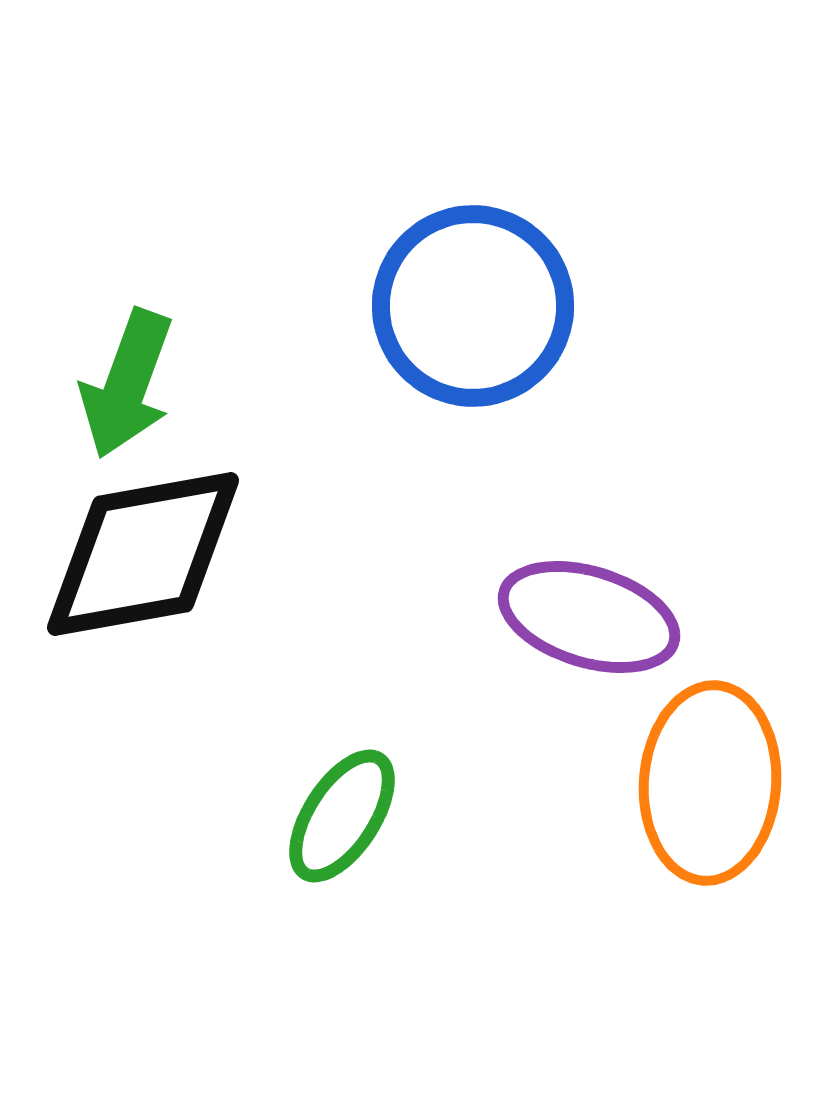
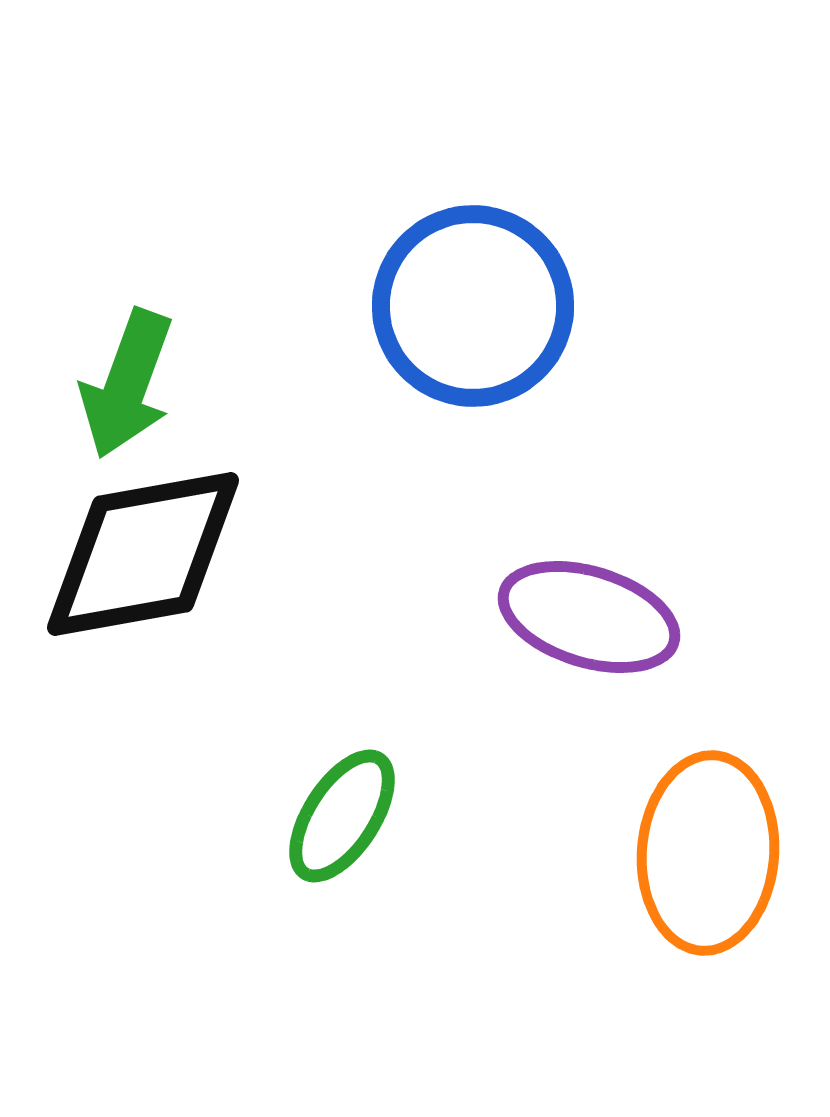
orange ellipse: moved 2 px left, 70 px down
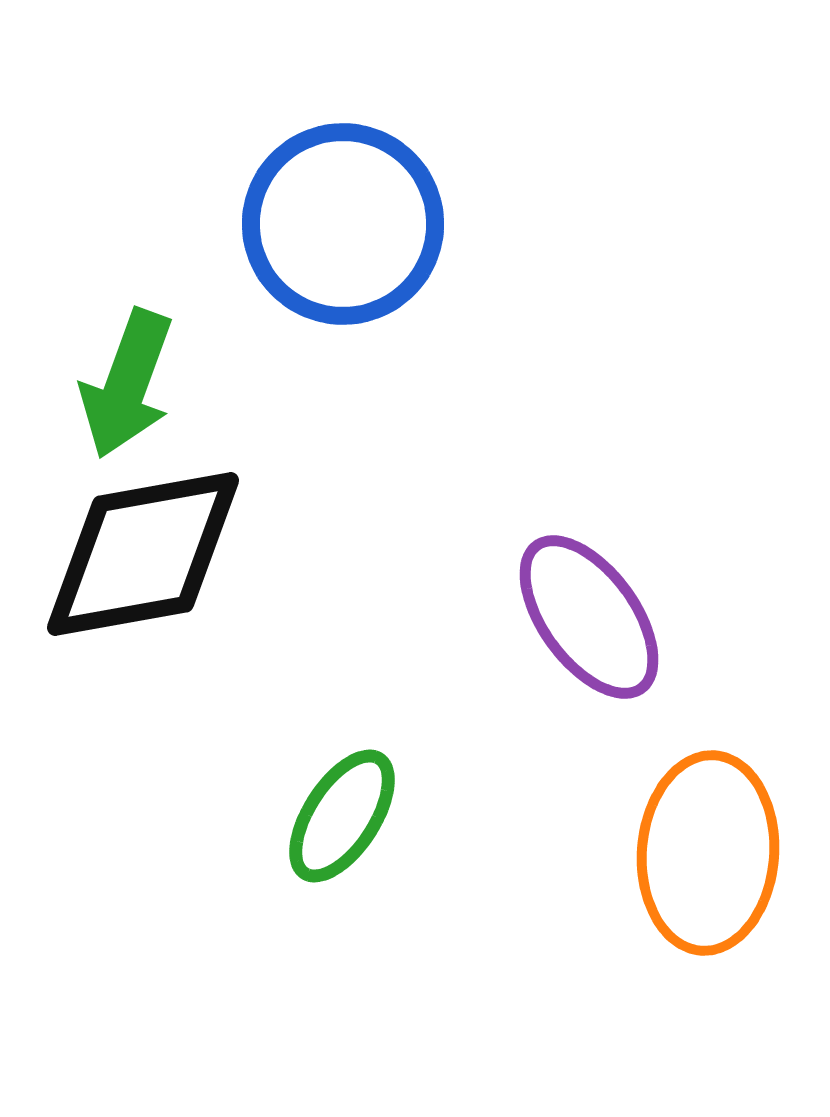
blue circle: moved 130 px left, 82 px up
purple ellipse: rotated 37 degrees clockwise
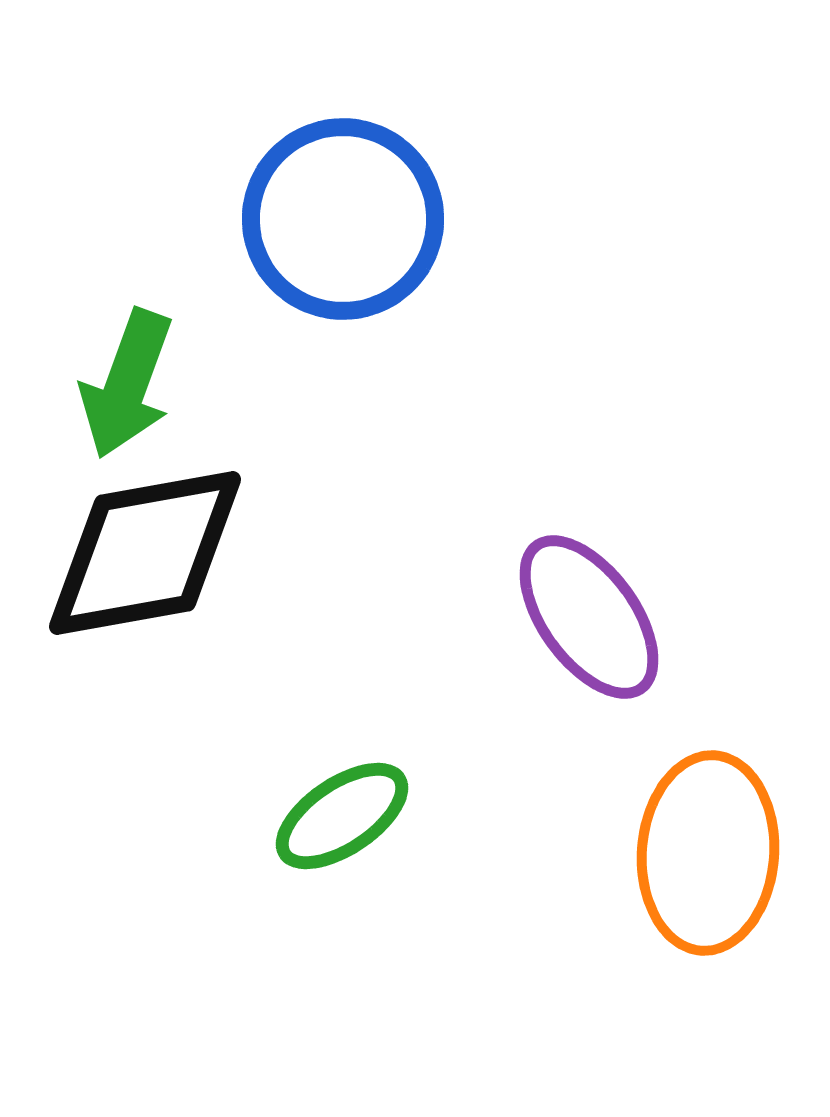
blue circle: moved 5 px up
black diamond: moved 2 px right, 1 px up
green ellipse: rotated 23 degrees clockwise
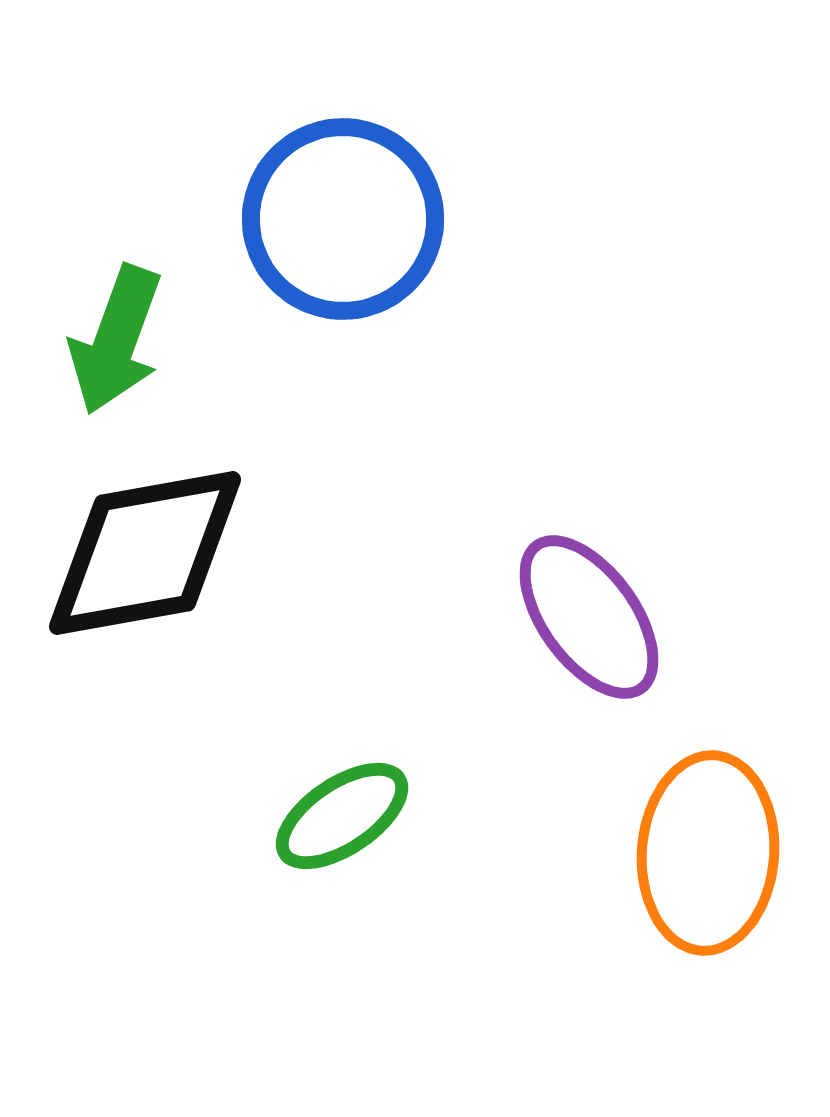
green arrow: moved 11 px left, 44 px up
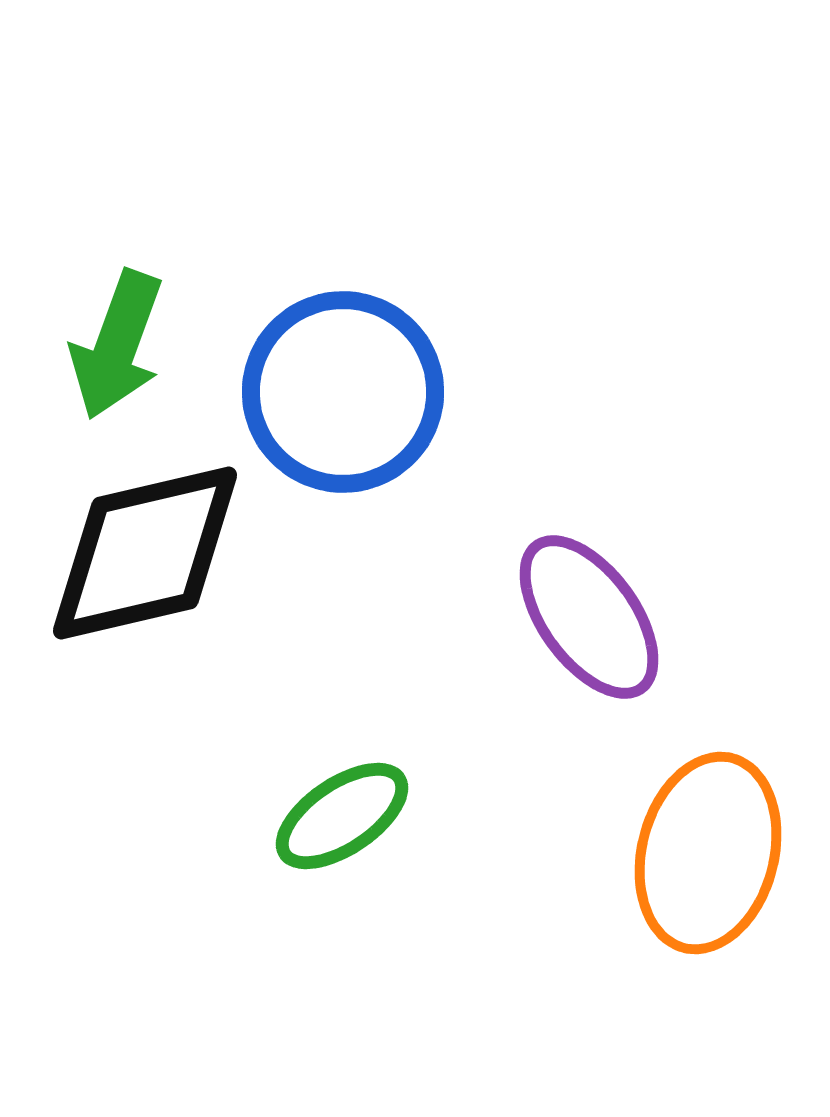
blue circle: moved 173 px down
green arrow: moved 1 px right, 5 px down
black diamond: rotated 3 degrees counterclockwise
orange ellipse: rotated 10 degrees clockwise
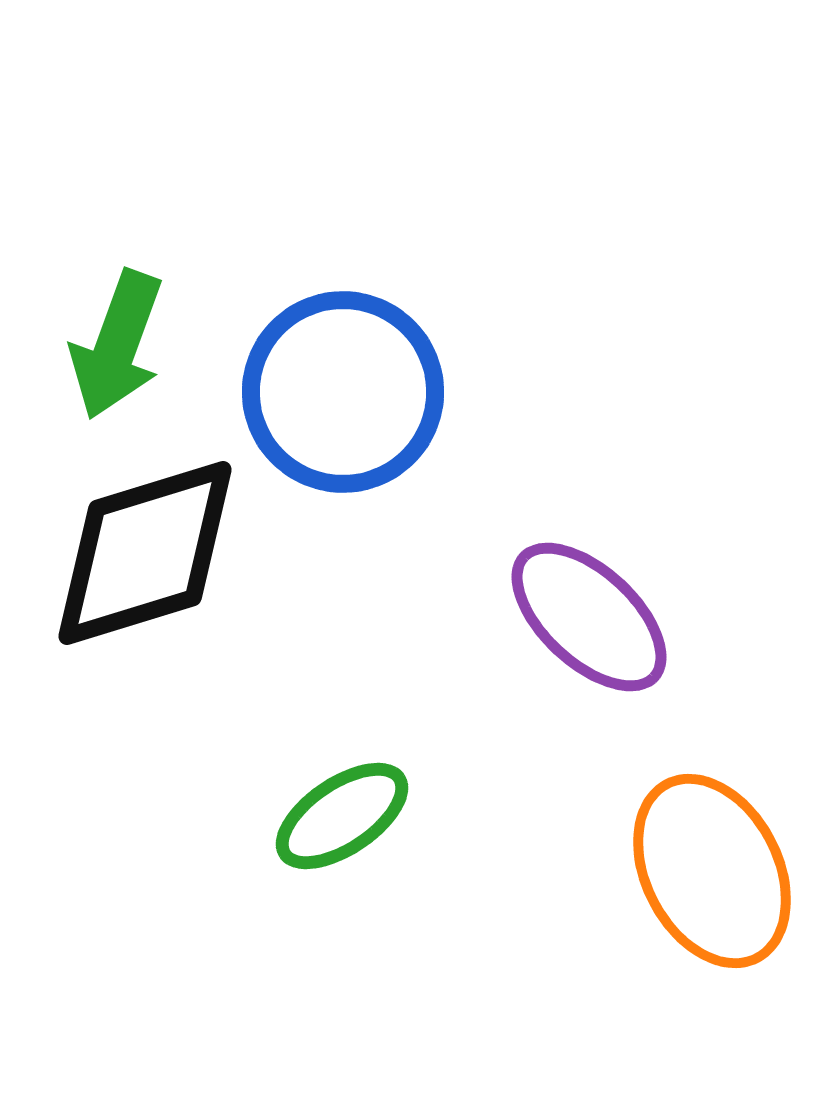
black diamond: rotated 4 degrees counterclockwise
purple ellipse: rotated 11 degrees counterclockwise
orange ellipse: moved 4 px right, 18 px down; rotated 41 degrees counterclockwise
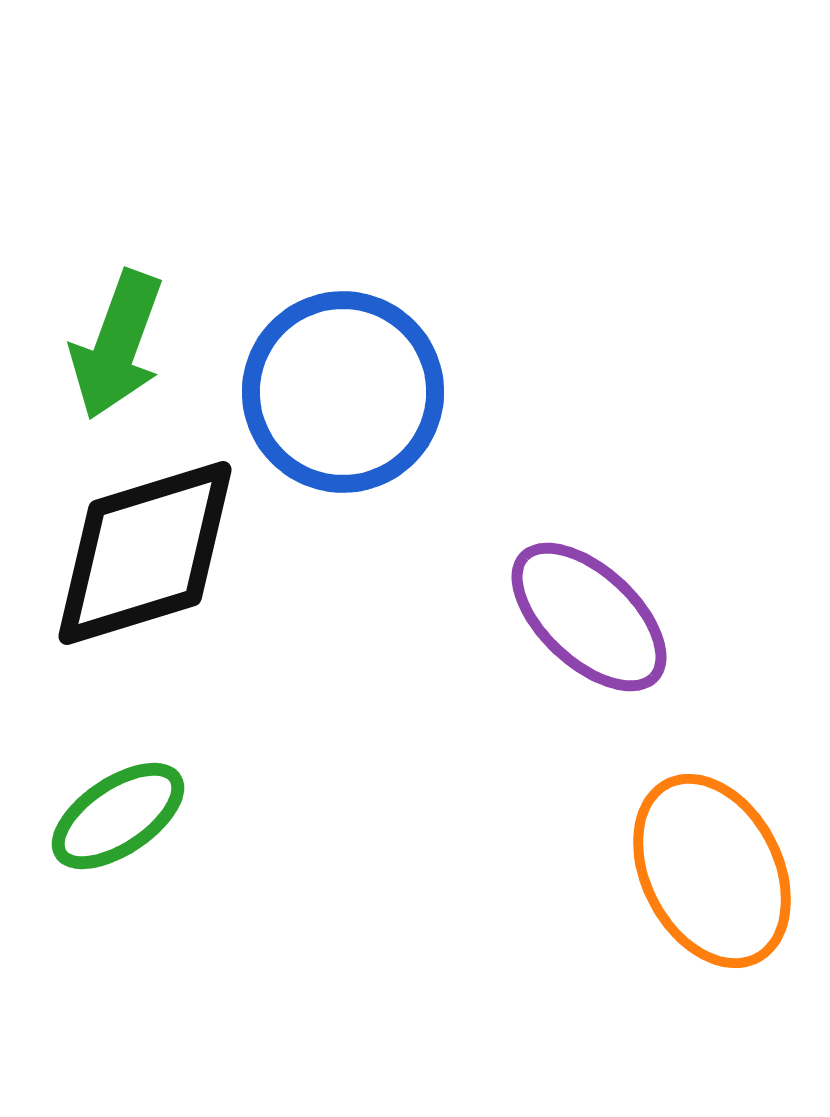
green ellipse: moved 224 px left
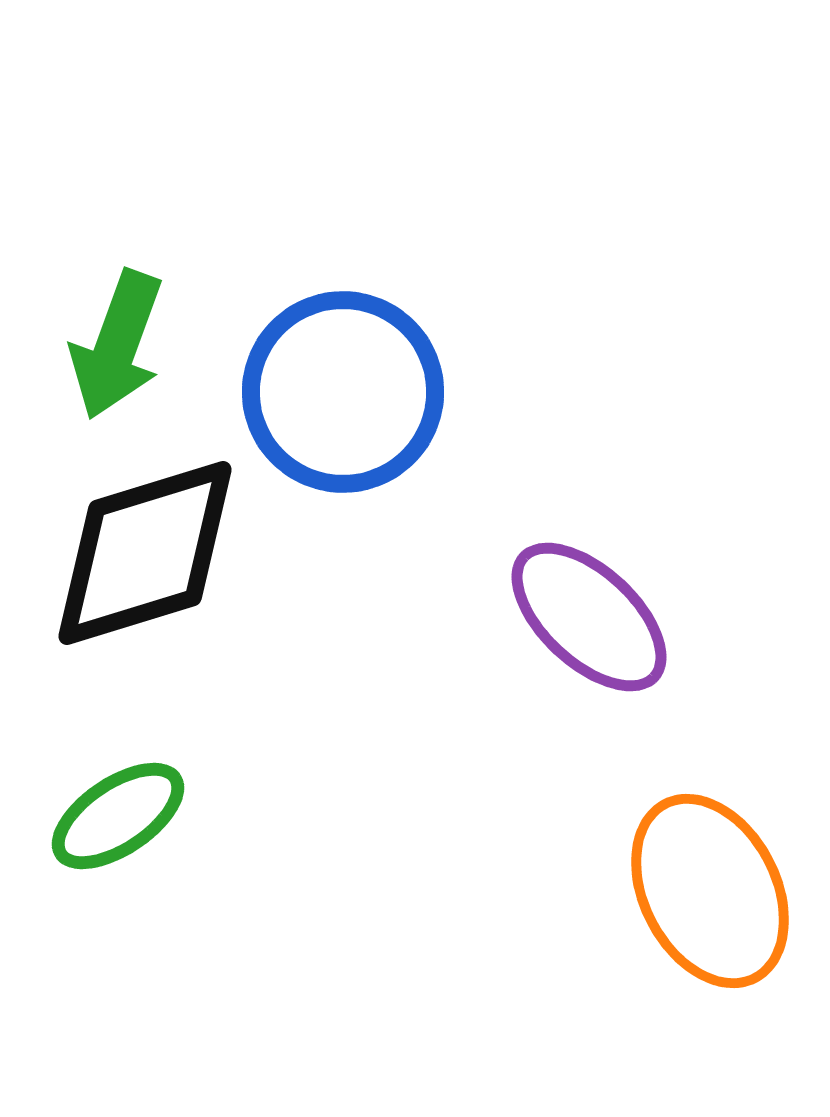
orange ellipse: moved 2 px left, 20 px down
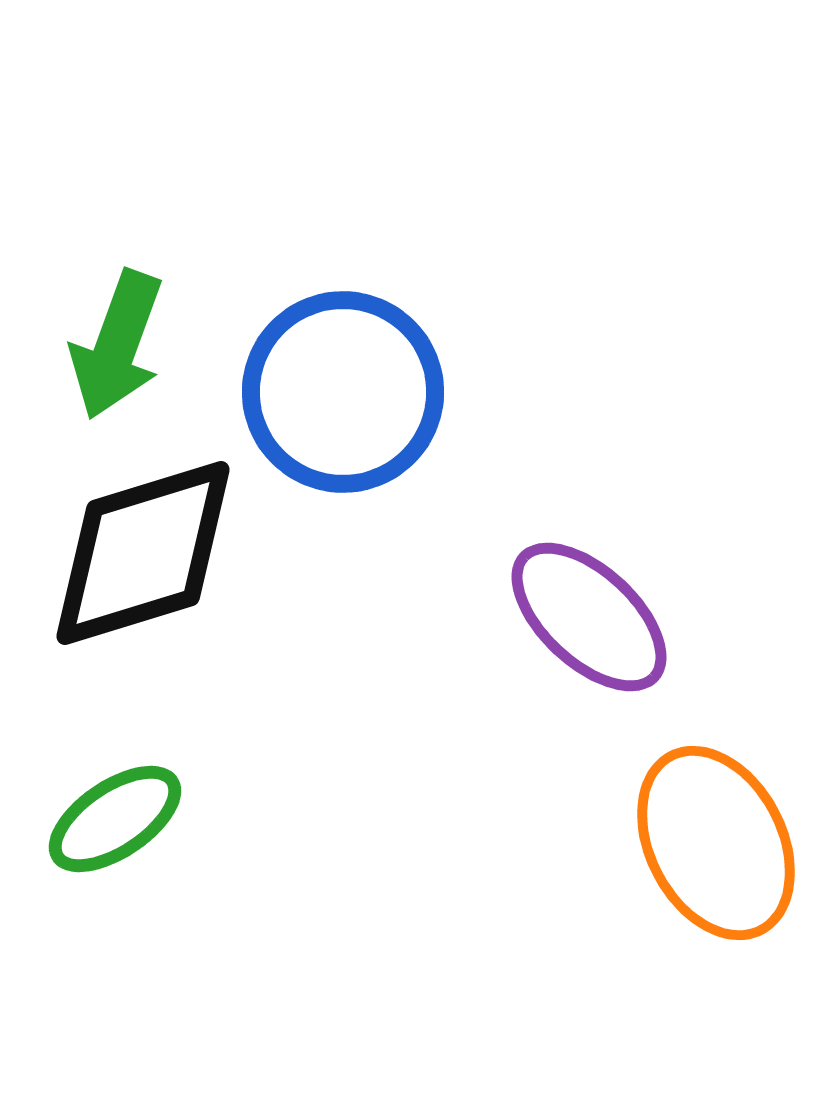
black diamond: moved 2 px left
green ellipse: moved 3 px left, 3 px down
orange ellipse: moved 6 px right, 48 px up
